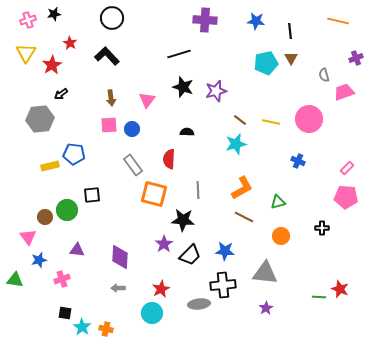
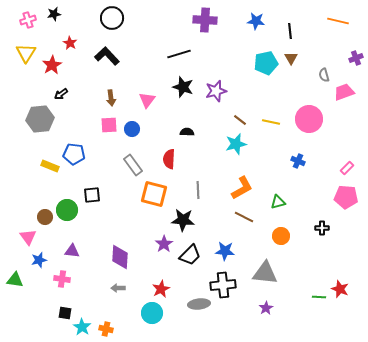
yellow rectangle at (50, 166): rotated 36 degrees clockwise
purple triangle at (77, 250): moved 5 px left, 1 px down
pink cross at (62, 279): rotated 28 degrees clockwise
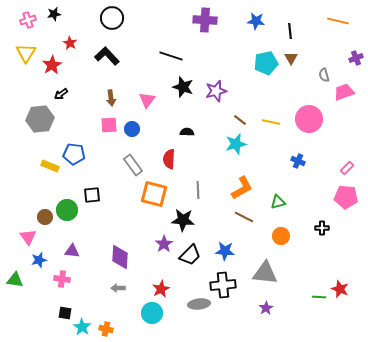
black line at (179, 54): moved 8 px left, 2 px down; rotated 35 degrees clockwise
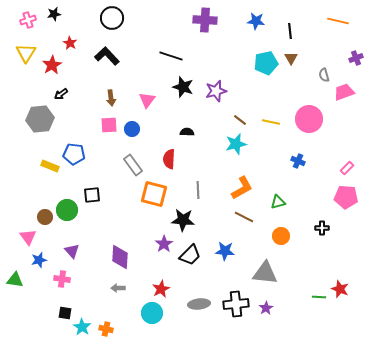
purple triangle at (72, 251): rotated 42 degrees clockwise
black cross at (223, 285): moved 13 px right, 19 px down
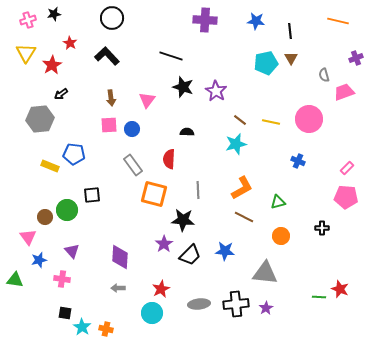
purple star at (216, 91): rotated 25 degrees counterclockwise
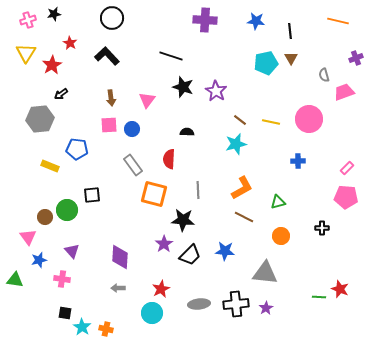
blue pentagon at (74, 154): moved 3 px right, 5 px up
blue cross at (298, 161): rotated 24 degrees counterclockwise
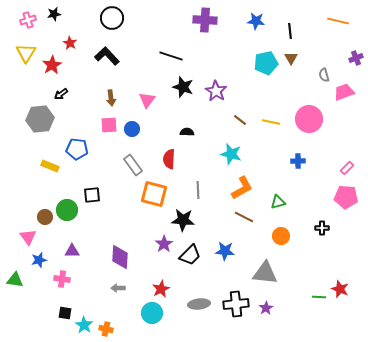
cyan star at (236, 144): moved 5 px left, 10 px down; rotated 30 degrees clockwise
purple triangle at (72, 251): rotated 49 degrees counterclockwise
cyan star at (82, 327): moved 2 px right, 2 px up
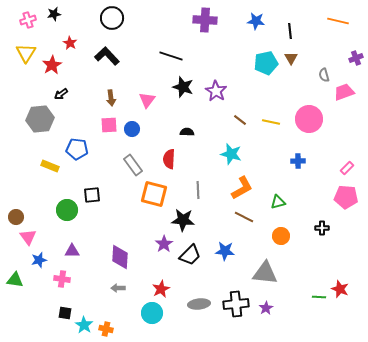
brown circle at (45, 217): moved 29 px left
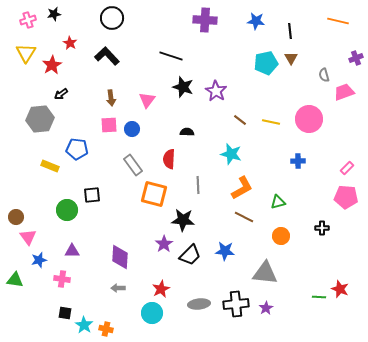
gray line at (198, 190): moved 5 px up
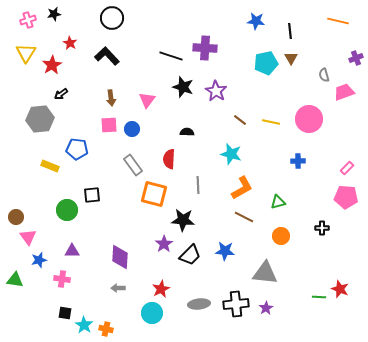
purple cross at (205, 20): moved 28 px down
